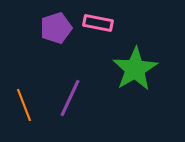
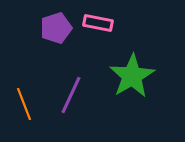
green star: moved 3 px left, 7 px down
purple line: moved 1 px right, 3 px up
orange line: moved 1 px up
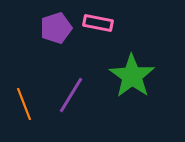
green star: rotated 6 degrees counterclockwise
purple line: rotated 6 degrees clockwise
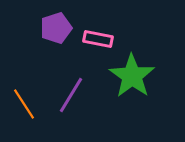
pink rectangle: moved 16 px down
orange line: rotated 12 degrees counterclockwise
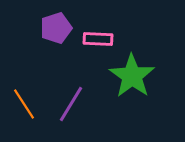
pink rectangle: rotated 8 degrees counterclockwise
purple line: moved 9 px down
